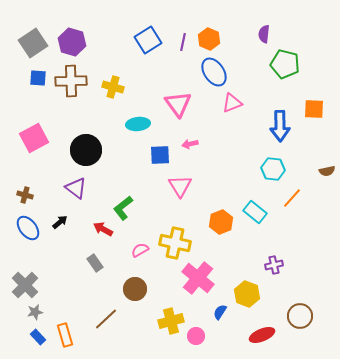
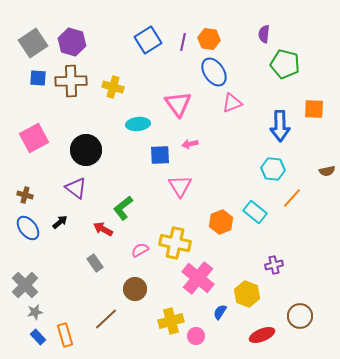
orange hexagon at (209, 39): rotated 15 degrees counterclockwise
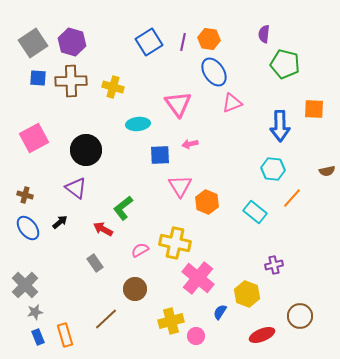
blue square at (148, 40): moved 1 px right, 2 px down
orange hexagon at (221, 222): moved 14 px left, 20 px up; rotated 15 degrees counterclockwise
blue rectangle at (38, 337): rotated 21 degrees clockwise
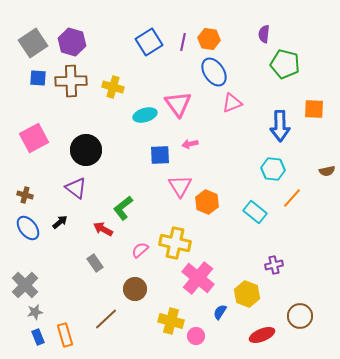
cyan ellipse at (138, 124): moved 7 px right, 9 px up; rotated 10 degrees counterclockwise
pink semicircle at (140, 250): rotated 12 degrees counterclockwise
yellow cross at (171, 321): rotated 30 degrees clockwise
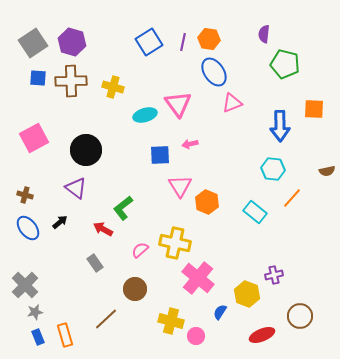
purple cross at (274, 265): moved 10 px down
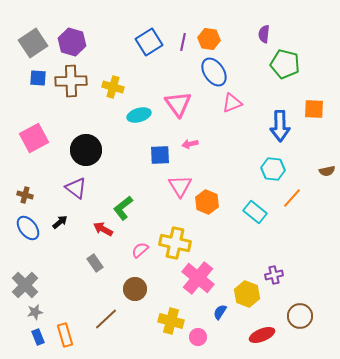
cyan ellipse at (145, 115): moved 6 px left
pink circle at (196, 336): moved 2 px right, 1 px down
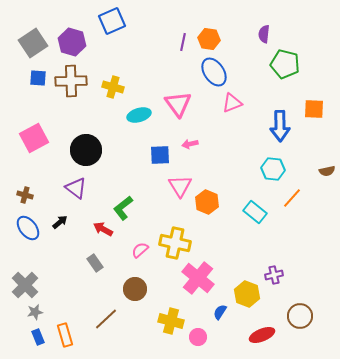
blue square at (149, 42): moved 37 px left, 21 px up; rotated 8 degrees clockwise
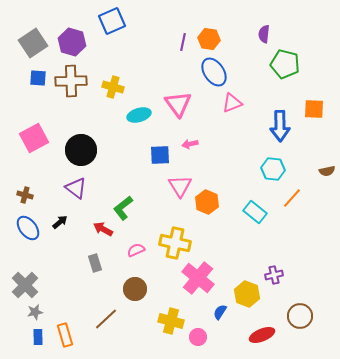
black circle at (86, 150): moved 5 px left
pink semicircle at (140, 250): moved 4 px left; rotated 18 degrees clockwise
gray rectangle at (95, 263): rotated 18 degrees clockwise
blue rectangle at (38, 337): rotated 21 degrees clockwise
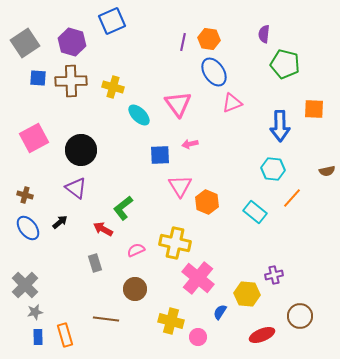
gray square at (33, 43): moved 8 px left
cyan ellipse at (139, 115): rotated 60 degrees clockwise
yellow hexagon at (247, 294): rotated 15 degrees counterclockwise
brown line at (106, 319): rotated 50 degrees clockwise
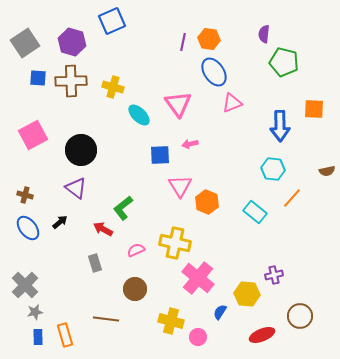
green pentagon at (285, 64): moved 1 px left, 2 px up
pink square at (34, 138): moved 1 px left, 3 px up
